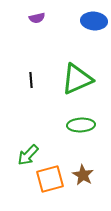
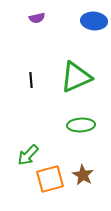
green triangle: moved 1 px left, 2 px up
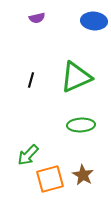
black line: rotated 21 degrees clockwise
